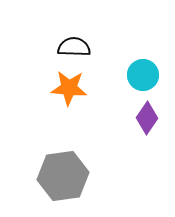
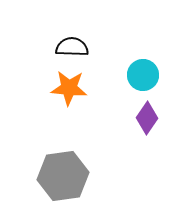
black semicircle: moved 2 px left
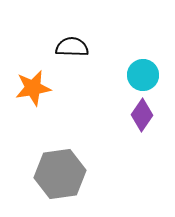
orange star: moved 36 px left; rotated 15 degrees counterclockwise
purple diamond: moved 5 px left, 3 px up
gray hexagon: moved 3 px left, 2 px up
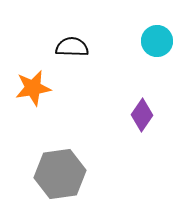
cyan circle: moved 14 px right, 34 px up
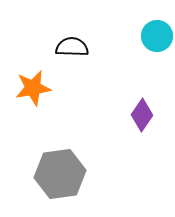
cyan circle: moved 5 px up
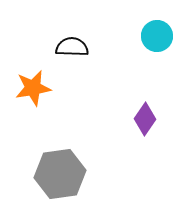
purple diamond: moved 3 px right, 4 px down
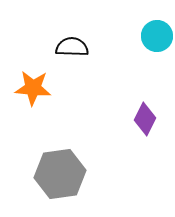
orange star: rotated 15 degrees clockwise
purple diamond: rotated 8 degrees counterclockwise
